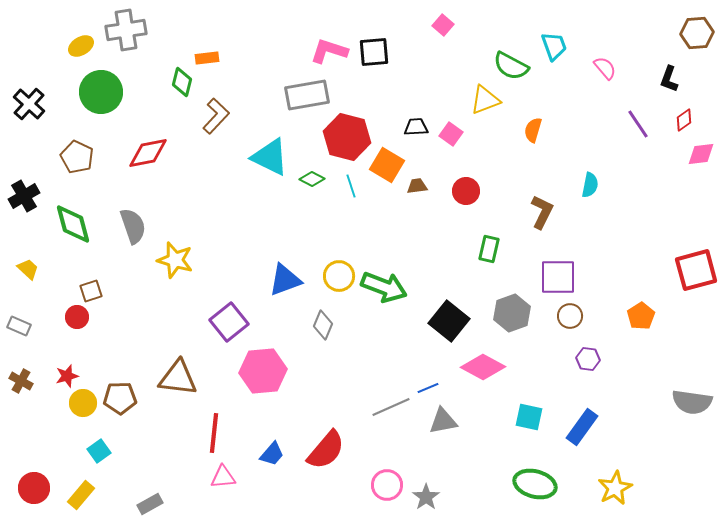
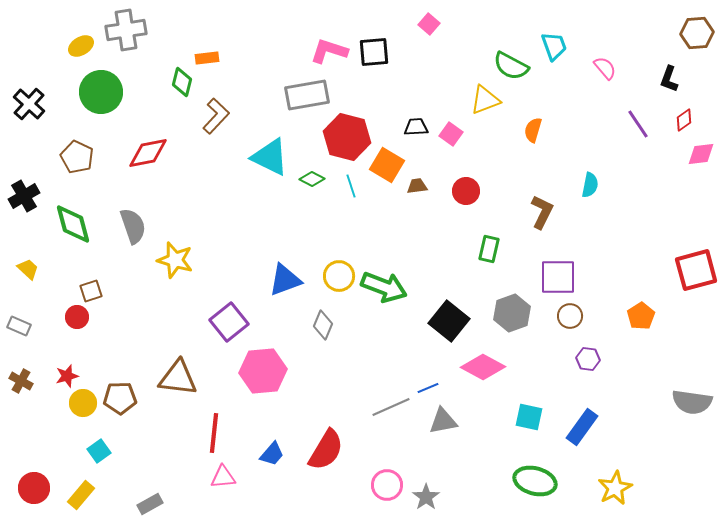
pink square at (443, 25): moved 14 px left, 1 px up
red semicircle at (326, 450): rotated 9 degrees counterclockwise
green ellipse at (535, 484): moved 3 px up
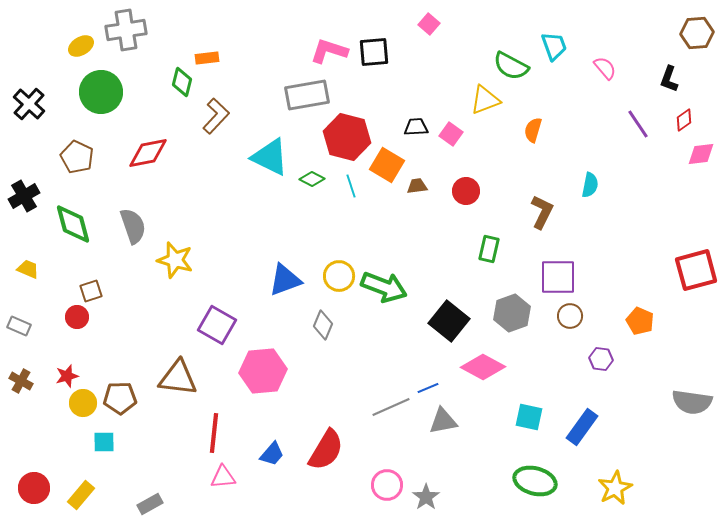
yellow trapezoid at (28, 269): rotated 20 degrees counterclockwise
orange pentagon at (641, 316): moved 1 px left, 5 px down; rotated 16 degrees counterclockwise
purple square at (229, 322): moved 12 px left, 3 px down; rotated 21 degrees counterclockwise
purple hexagon at (588, 359): moved 13 px right
cyan square at (99, 451): moved 5 px right, 9 px up; rotated 35 degrees clockwise
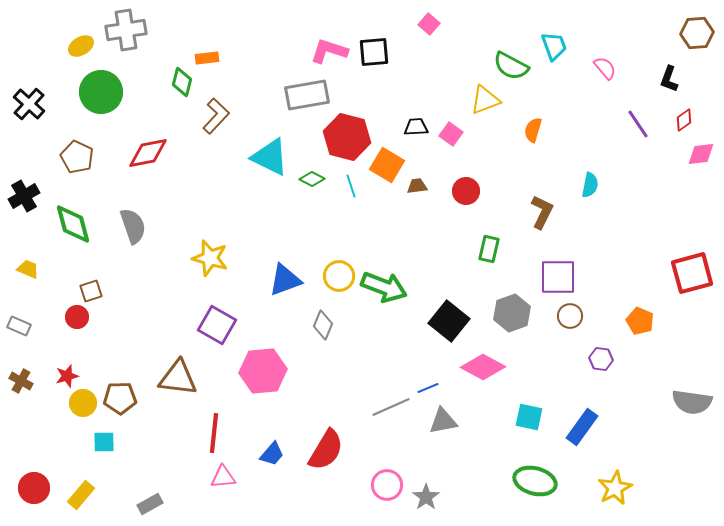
yellow star at (175, 260): moved 35 px right, 2 px up
red square at (696, 270): moved 4 px left, 3 px down
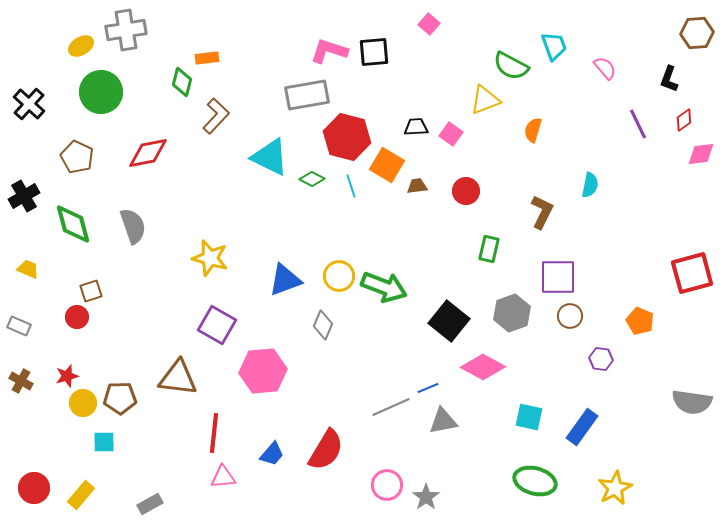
purple line at (638, 124): rotated 8 degrees clockwise
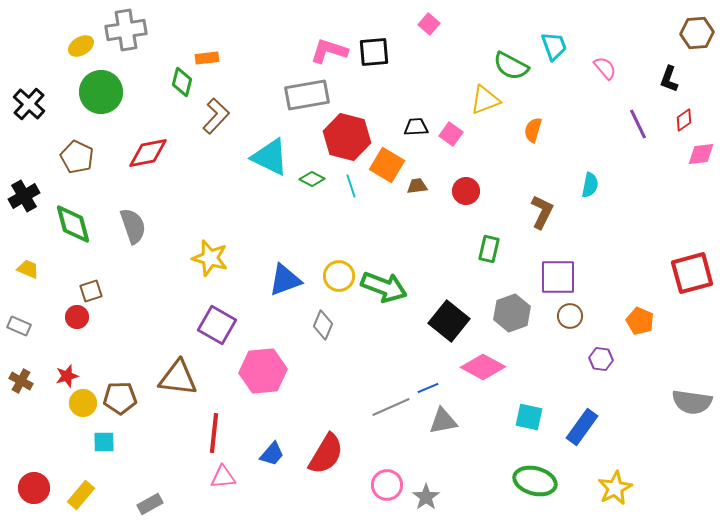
red semicircle at (326, 450): moved 4 px down
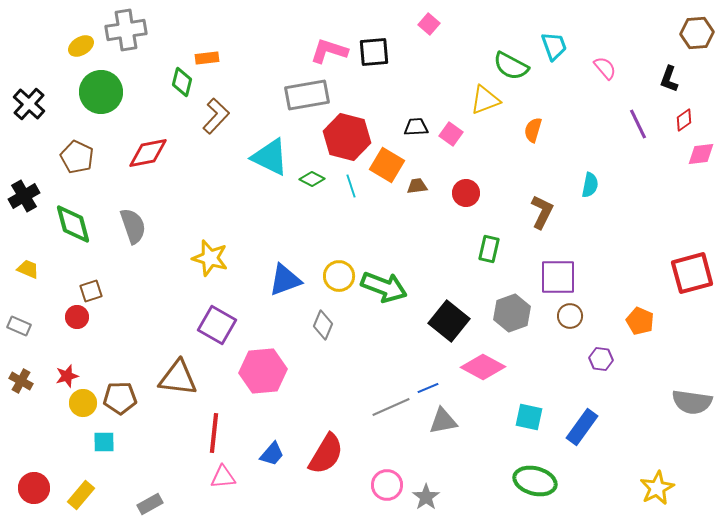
red circle at (466, 191): moved 2 px down
yellow star at (615, 488): moved 42 px right
